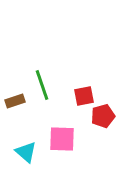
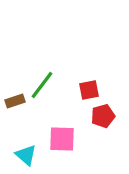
green line: rotated 56 degrees clockwise
red square: moved 5 px right, 6 px up
cyan triangle: moved 3 px down
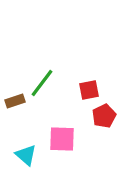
green line: moved 2 px up
red pentagon: moved 1 px right; rotated 10 degrees counterclockwise
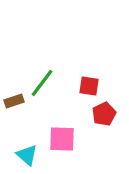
red square: moved 4 px up; rotated 20 degrees clockwise
brown rectangle: moved 1 px left
red pentagon: moved 2 px up
cyan triangle: moved 1 px right
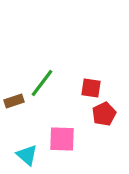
red square: moved 2 px right, 2 px down
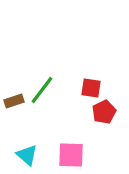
green line: moved 7 px down
red pentagon: moved 2 px up
pink square: moved 9 px right, 16 px down
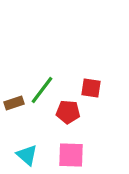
brown rectangle: moved 2 px down
red pentagon: moved 36 px left; rotated 30 degrees clockwise
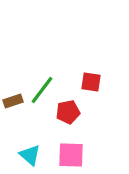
red square: moved 6 px up
brown rectangle: moved 1 px left, 2 px up
red pentagon: rotated 15 degrees counterclockwise
cyan triangle: moved 3 px right
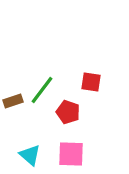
red pentagon: rotated 30 degrees clockwise
pink square: moved 1 px up
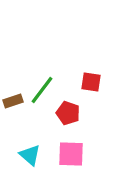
red pentagon: moved 1 px down
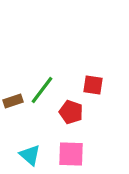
red square: moved 2 px right, 3 px down
red pentagon: moved 3 px right, 1 px up
